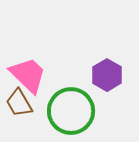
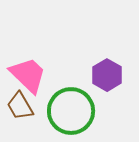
brown trapezoid: moved 1 px right, 3 px down
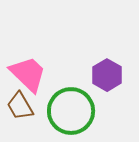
pink trapezoid: moved 1 px up
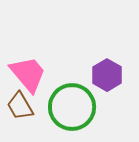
pink trapezoid: rotated 6 degrees clockwise
green circle: moved 1 px right, 4 px up
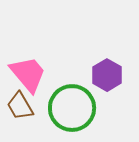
green circle: moved 1 px down
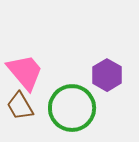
pink trapezoid: moved 3 px left, 2 px up
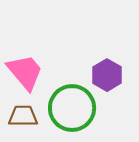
brown trapezoid: moved 3 px right, 10 px down; rotated 120 degrees clockwise
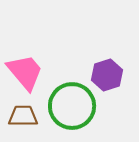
purple hexagon: rotated 12 degrees clockwise
green circle: moved 2 px up
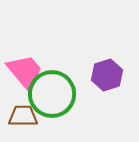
green circle: moved 20 px left, 12 px up
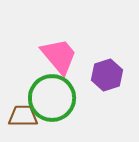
pink trapezoid: moved 34 px right, 16 px up
green circle: moved 4 px down
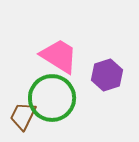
pink trapezoid: rotated 18 degrees counterclockwise
brown trapezoid: rotated 64 degrees counterclockwise
